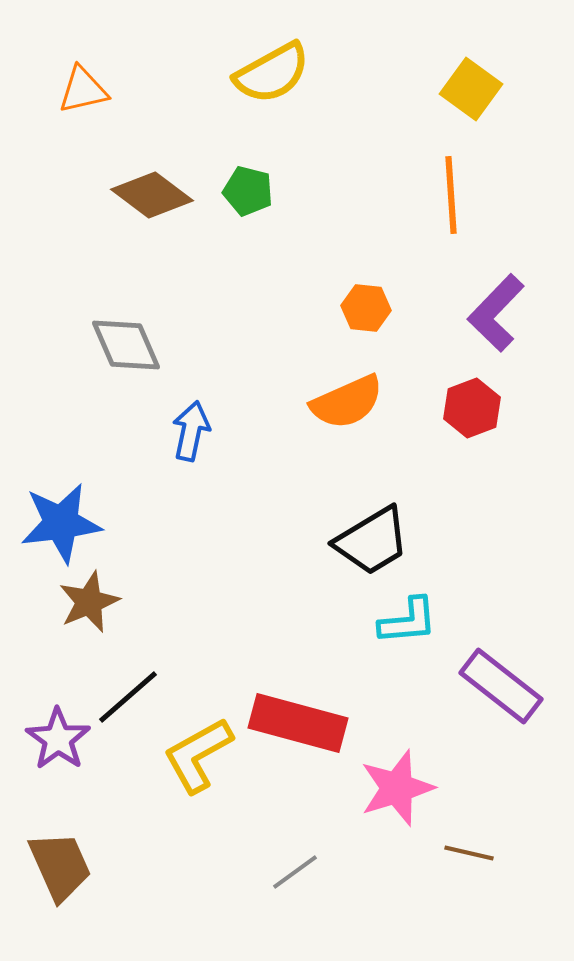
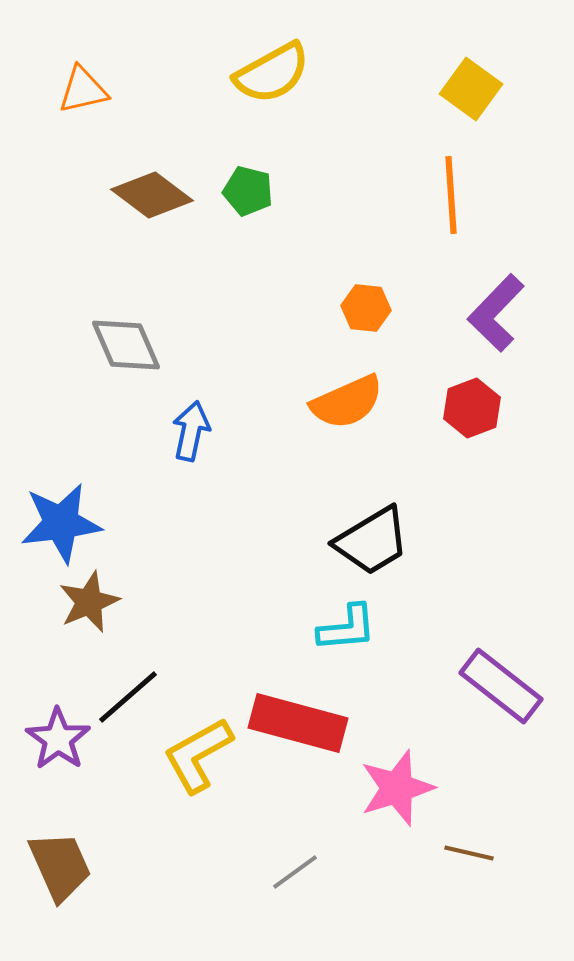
cyan L-shape: moved 61 px left, 7 px down
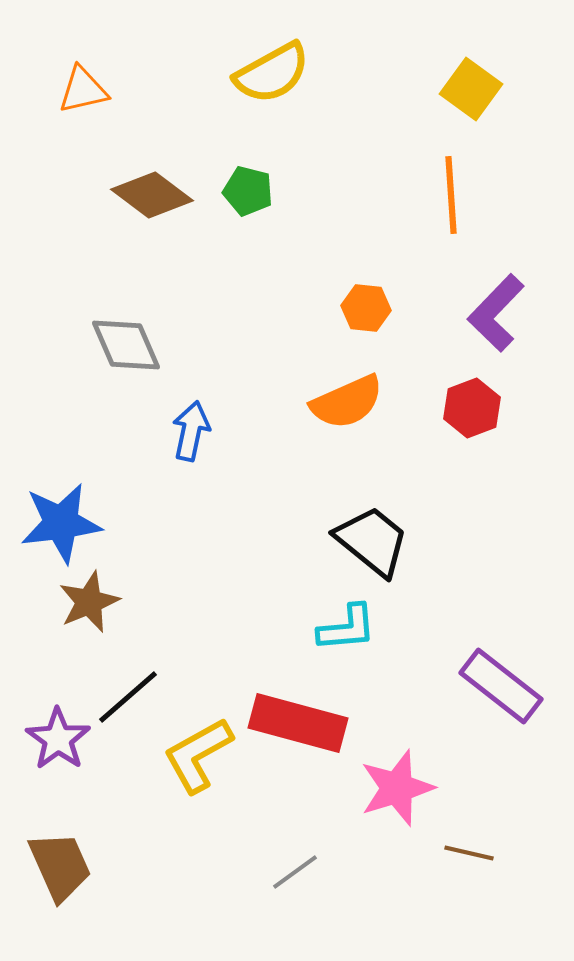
black trapezoid: rotated 110 degrees counterclockwise
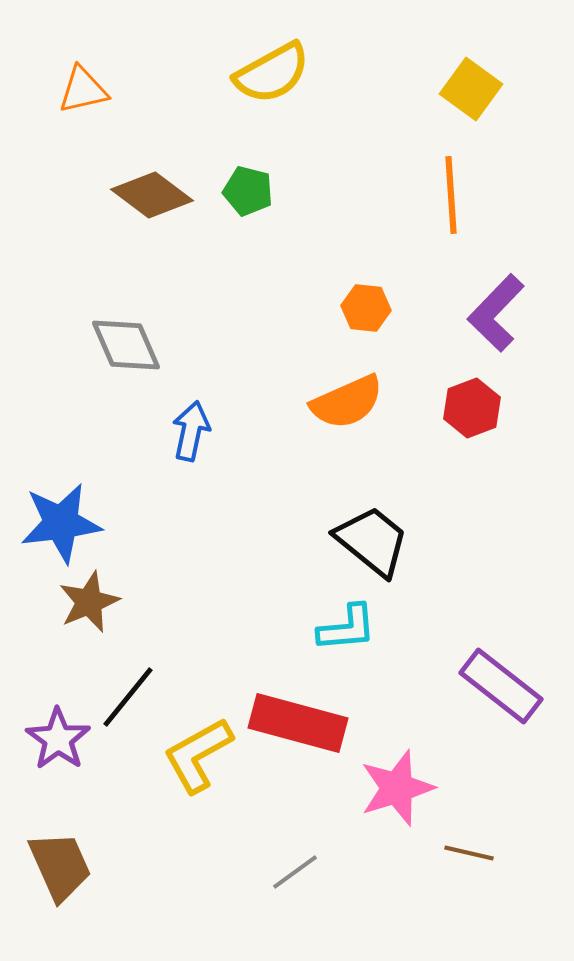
black line: rotated 10 degrees counterclockwise
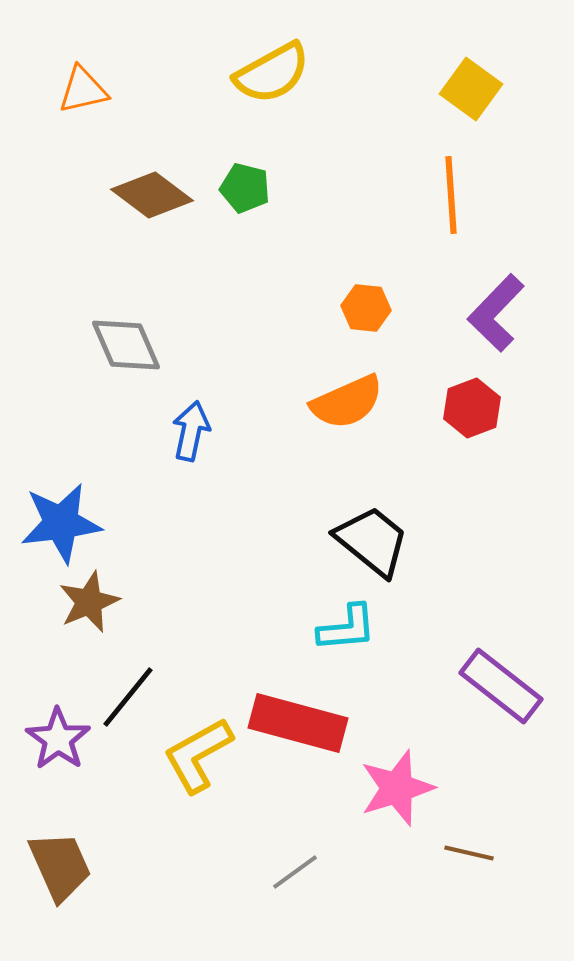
green pentagon: moved 3 px left, 3 px up
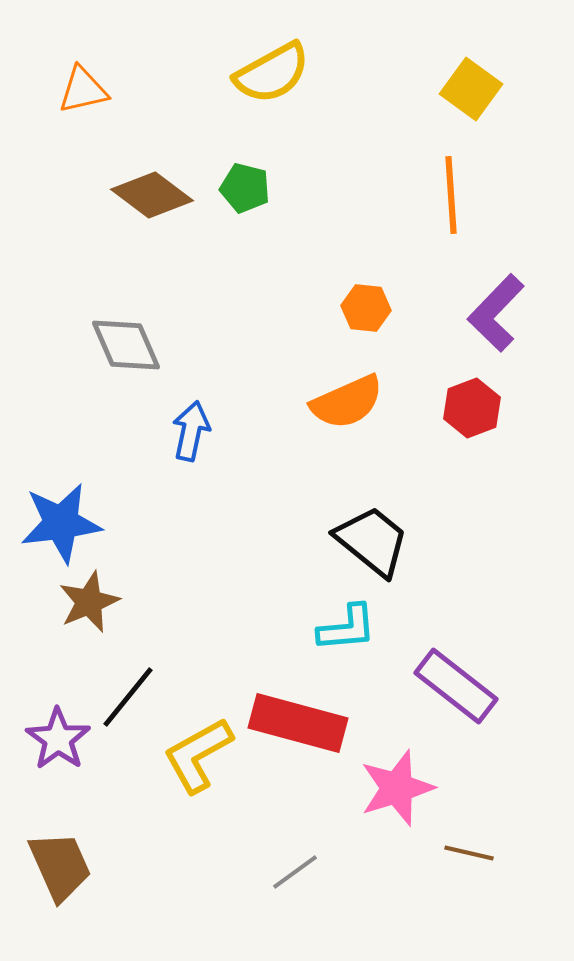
purple rectangle: moved 45 px left
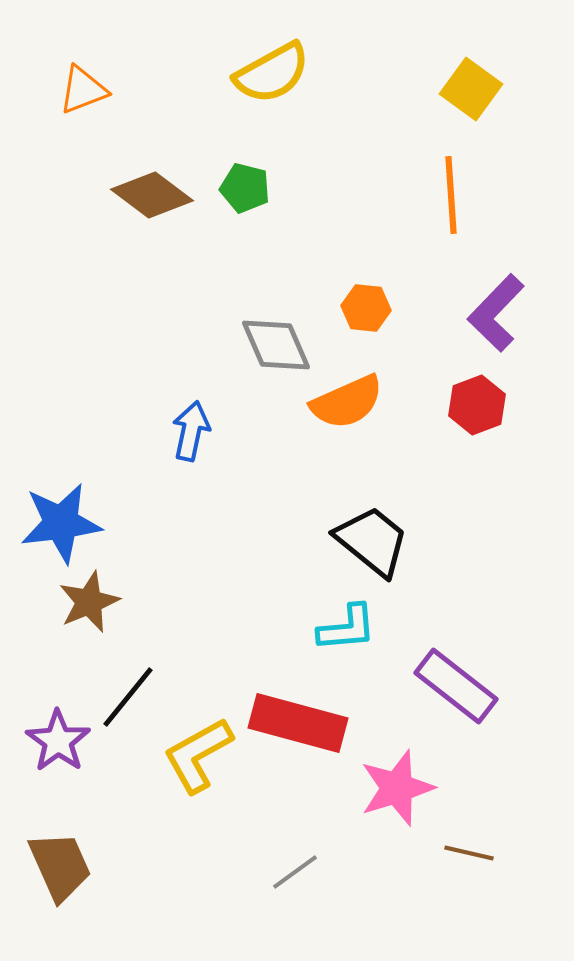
orange triangle: rotated 8 degrees counterclockwise
gray diamond: moved 150 px right
red hexagon: moved 5 px right, 3 px up
purple star: moved 2 px down
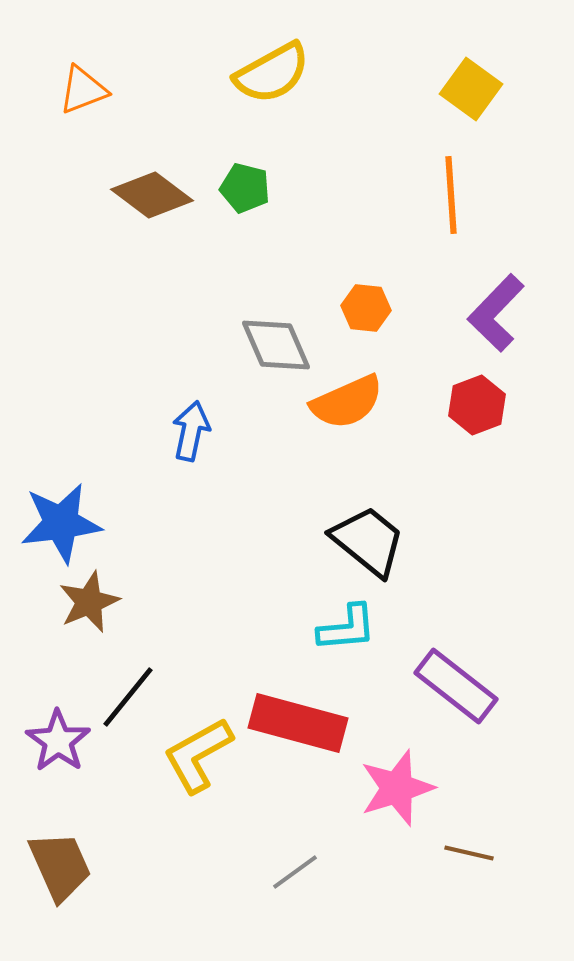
black trapezoid: moved 4 px left
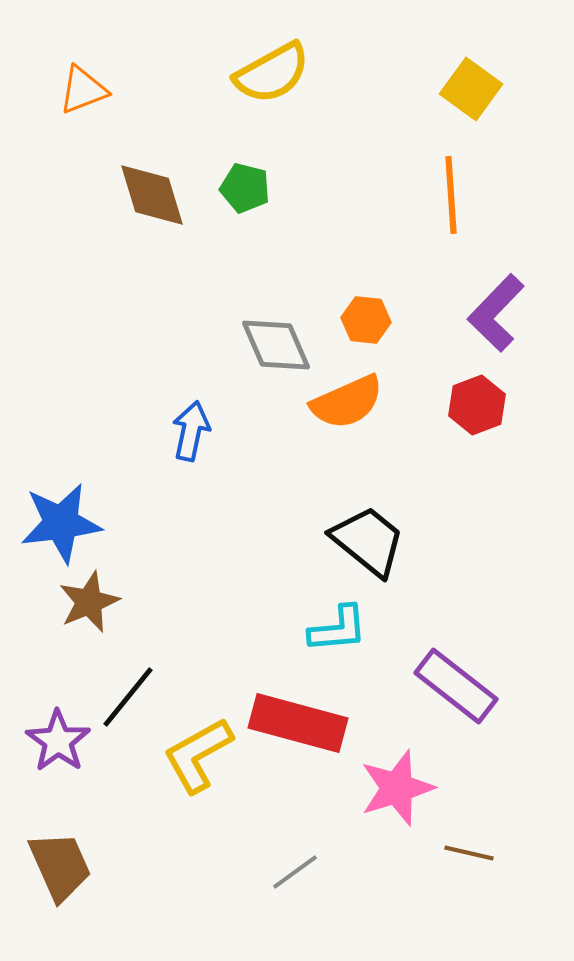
brown diamond: rotated 36 degrees clockwise
orange hexagon: moved 12 px down
cyan L-shape: moved 9 px left, 1 px down
